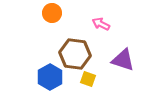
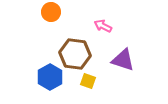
orange circle: moved 1 px left, 1 px up
pink arrow: moved 2 px right, 2 px down
yellow square: moved 2 px down
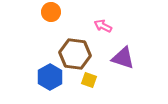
purple triangle: moved 2 px up
yellow square: moved 1 px right, 1 px up
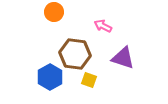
orange circle: moved 3 px right
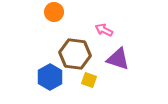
pink arrow: moved 1 px right, 4 px down
purple triangle: moved 5 px left, 1 px down
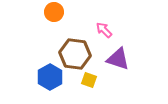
pink arrow: rotated 18 degrees clockwise
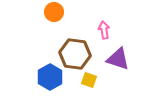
pink arrow: rotated 36 degrees clockwise
